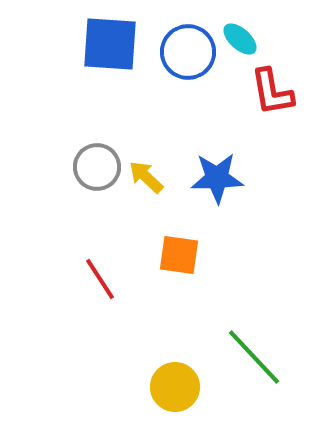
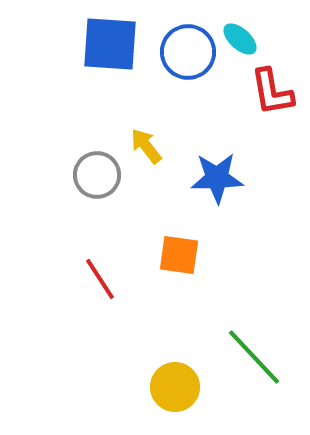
gray circle: moved 8 px down
yellow arrow: moved 31 px up; rotated 9 degrees clockwise
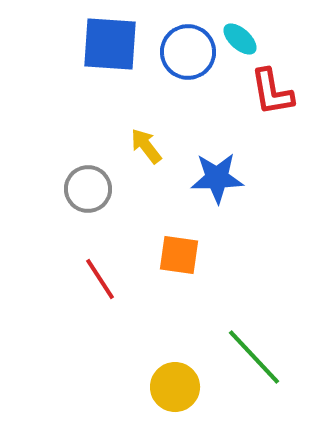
gray circle: moved 9 px left, 14 px down
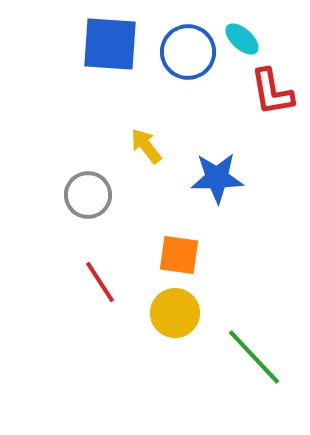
cyan ellipse: moved 2 px right
gray circle: moved 6 px down
red line: moved 3 px down
yellow circle: moved 74 px up
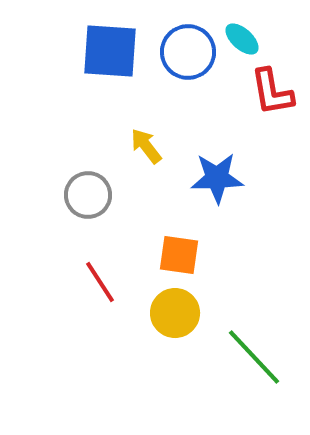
blue square: moved 7 px down
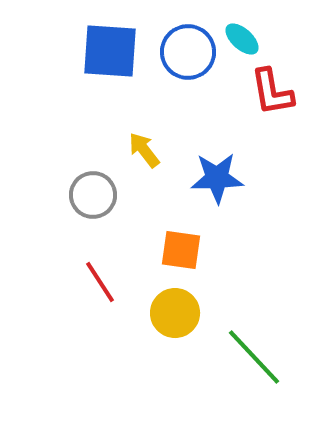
yellow arrow: moved 2 px left, 4 px down
gray circle: moved 5 px right
orange square: moved 2 px right, 5 px up
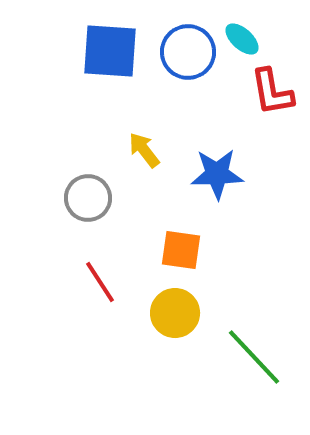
blue star: moved 4 px up
gray circle: moved 5 px left, 3 px down
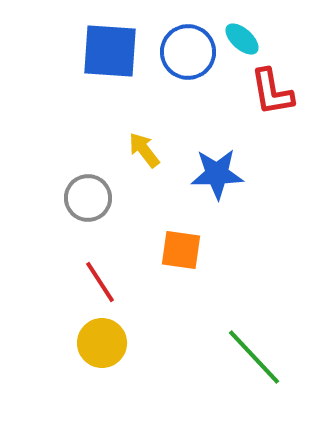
yellow circle: moved 73 px left, 30 px down
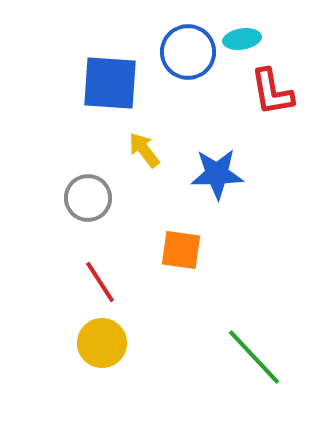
cyan ellipse: rotated 51 degrees counterclockwise
blue square: moved 32 px down
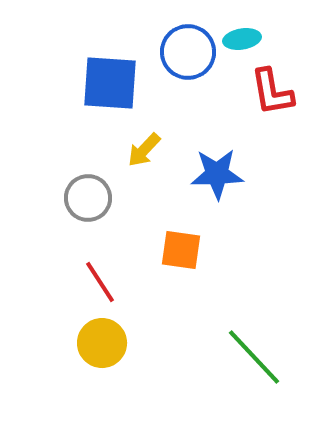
yellow arrow: rotated 99 degrees counterclockwise
